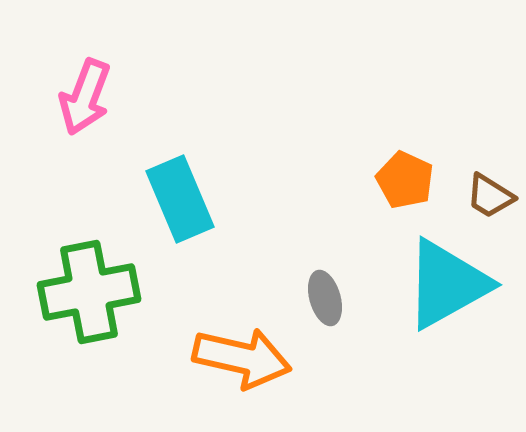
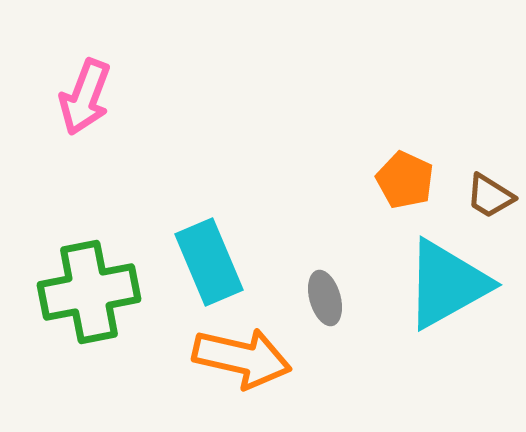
cyan rectangle: moved 29 px right, 63 px down
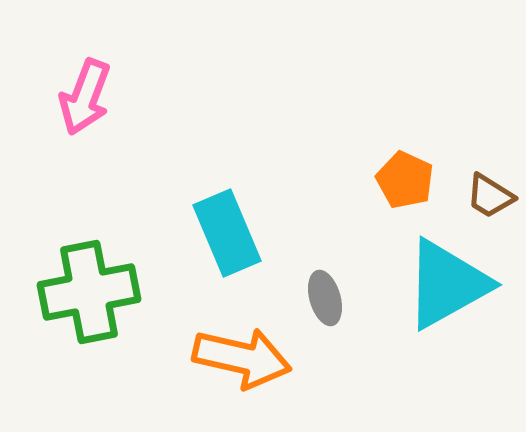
cyan rectangle: moved 18 px right, 29 px up
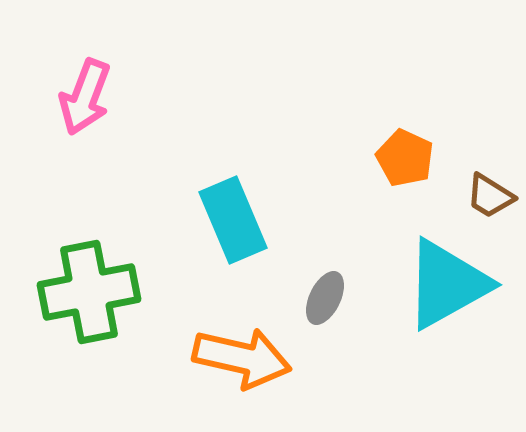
orange pentagon: moved 22 px up
cyan rectangle: moved 6 px right, 13 px up
gray ellipse: rotated 42 degrees clockwise
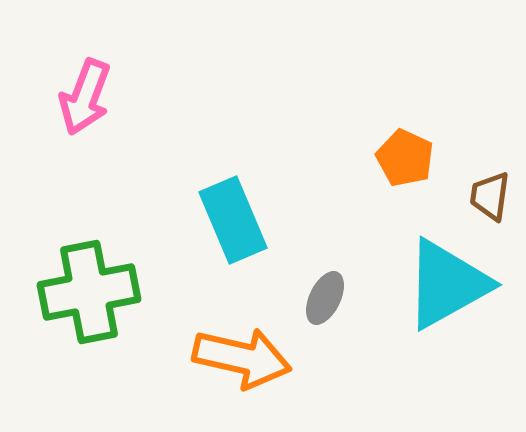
brown trapezoid: rotated 66 degrees clockwise
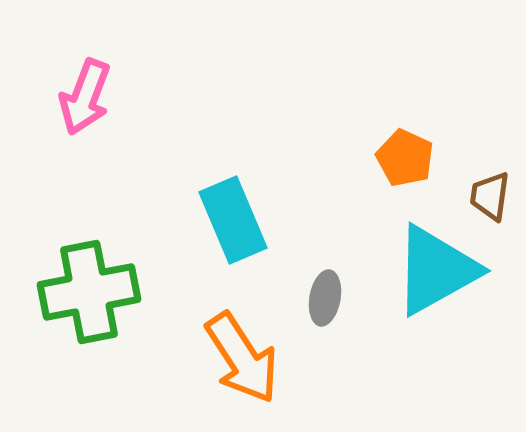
cyan triangle: moved 11 px left, 14 px up
gray ellipse: rotated 16 degrees counterclockwise
orange arrow: rotated 44 degrees clockwise
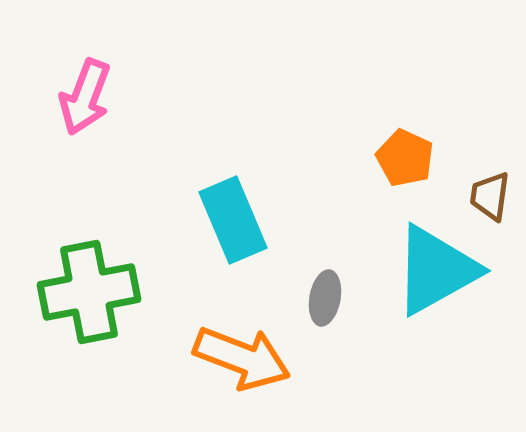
orange arrow: rotated 36 degrees counterclockwise
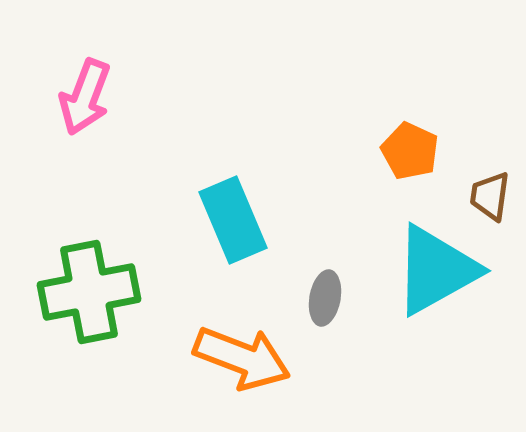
orange pentagon: moved 5 px right, 7 px up
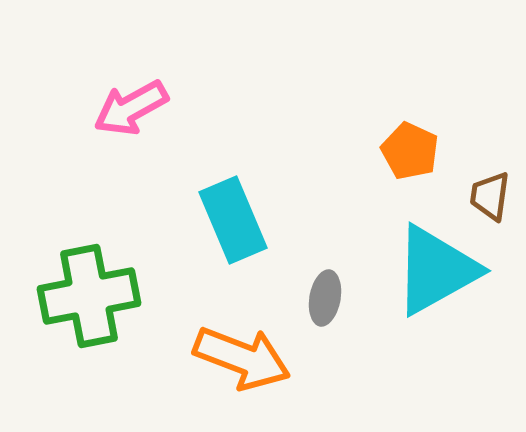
pink arrow: moved 46 px right, 11 px down; rotated 40 degrees clockwise
green cross: moved 4 px down
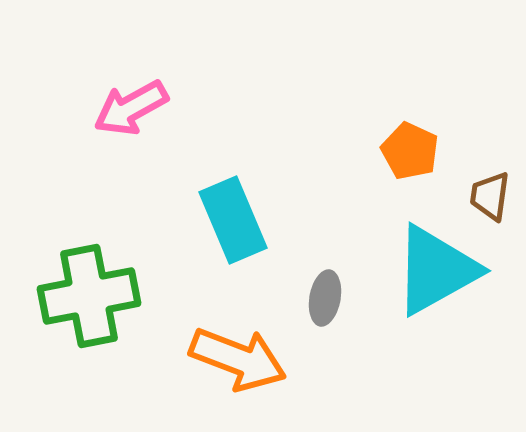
orange arrow: moved 4 px left, 1 px down
